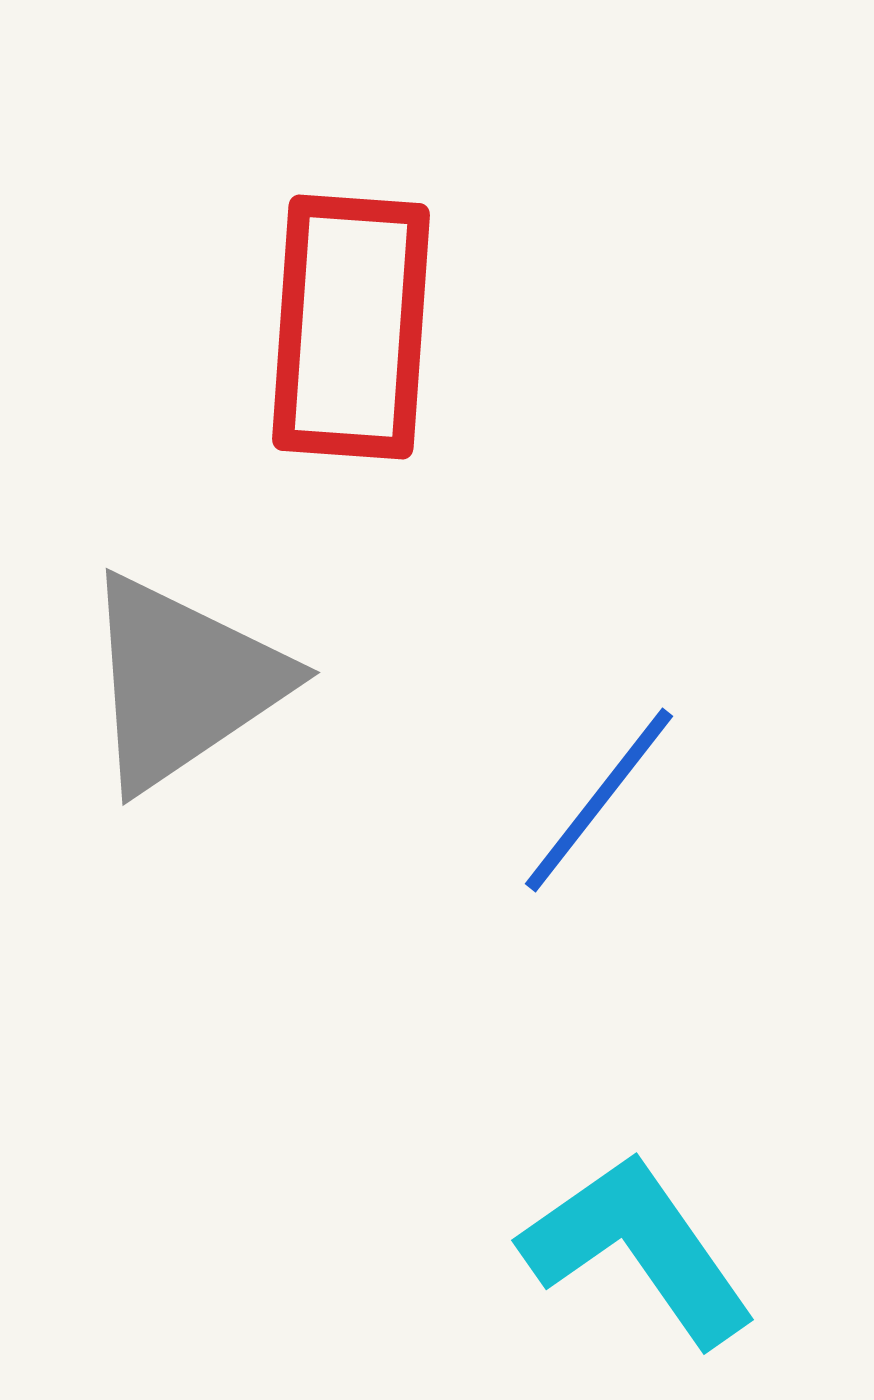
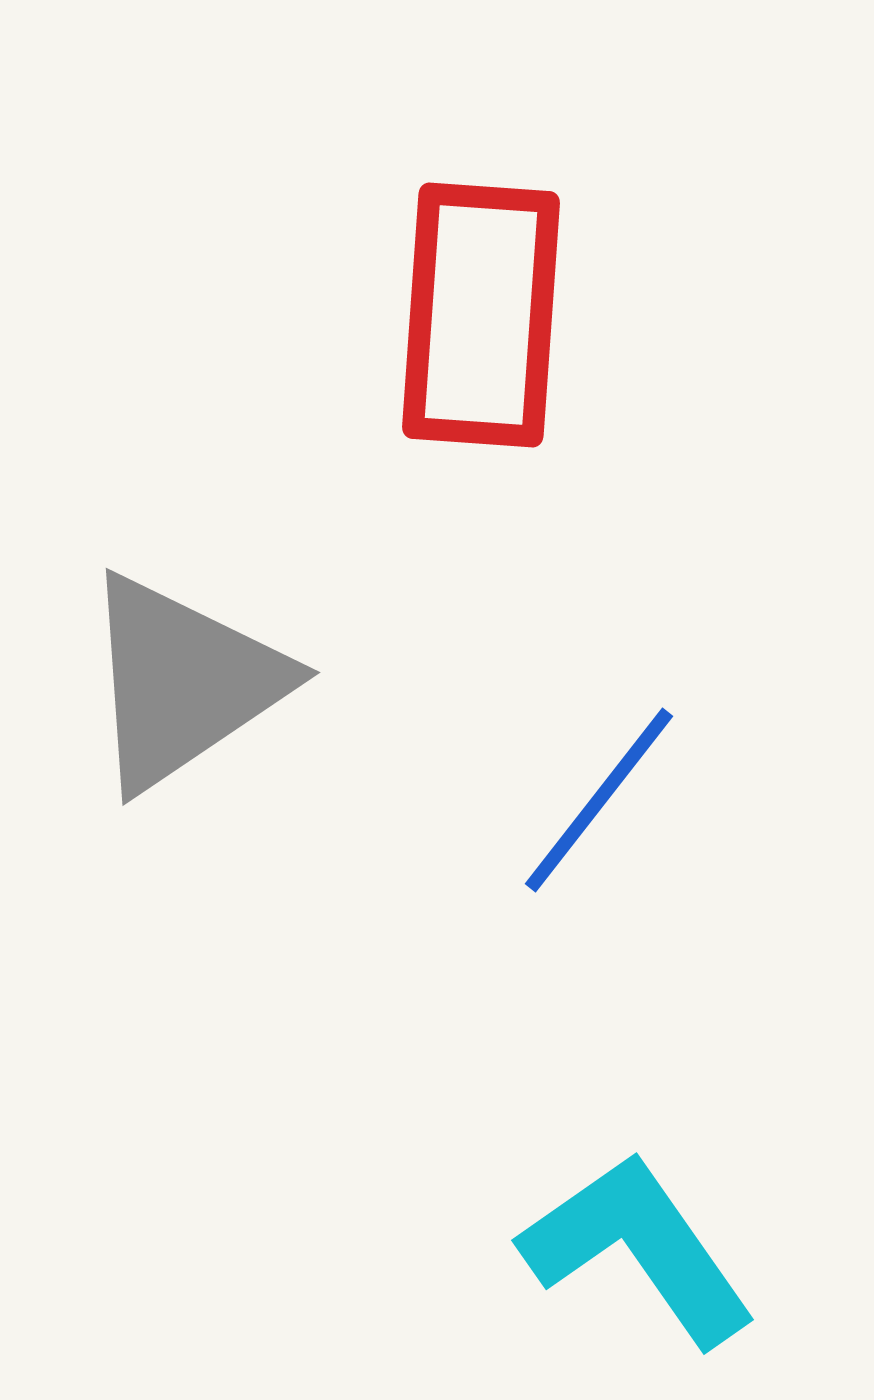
red rectangle: moved 130 px right, 12 px up
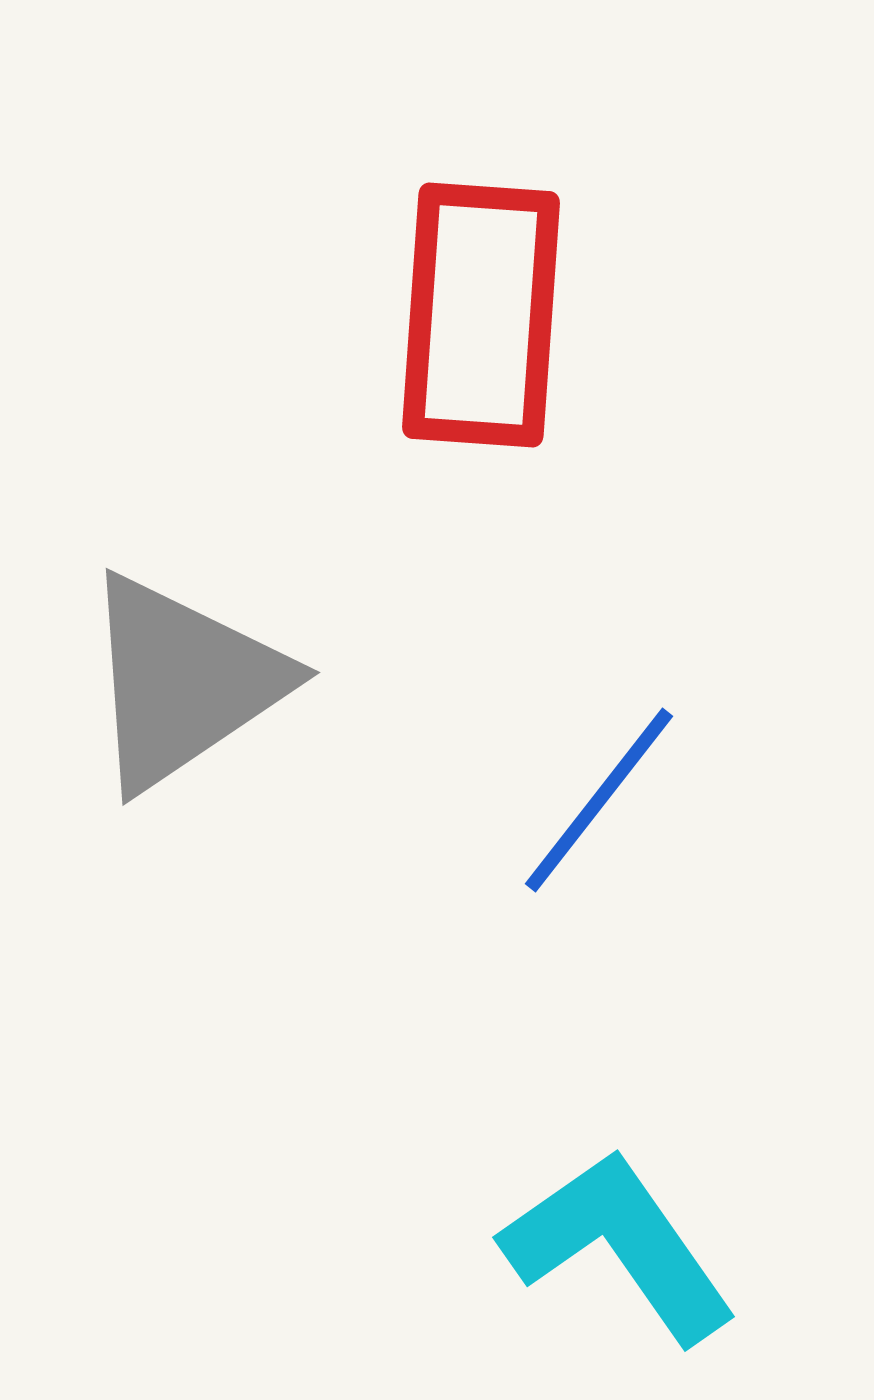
cyan L-shape: moved 19 px left, 3 px up
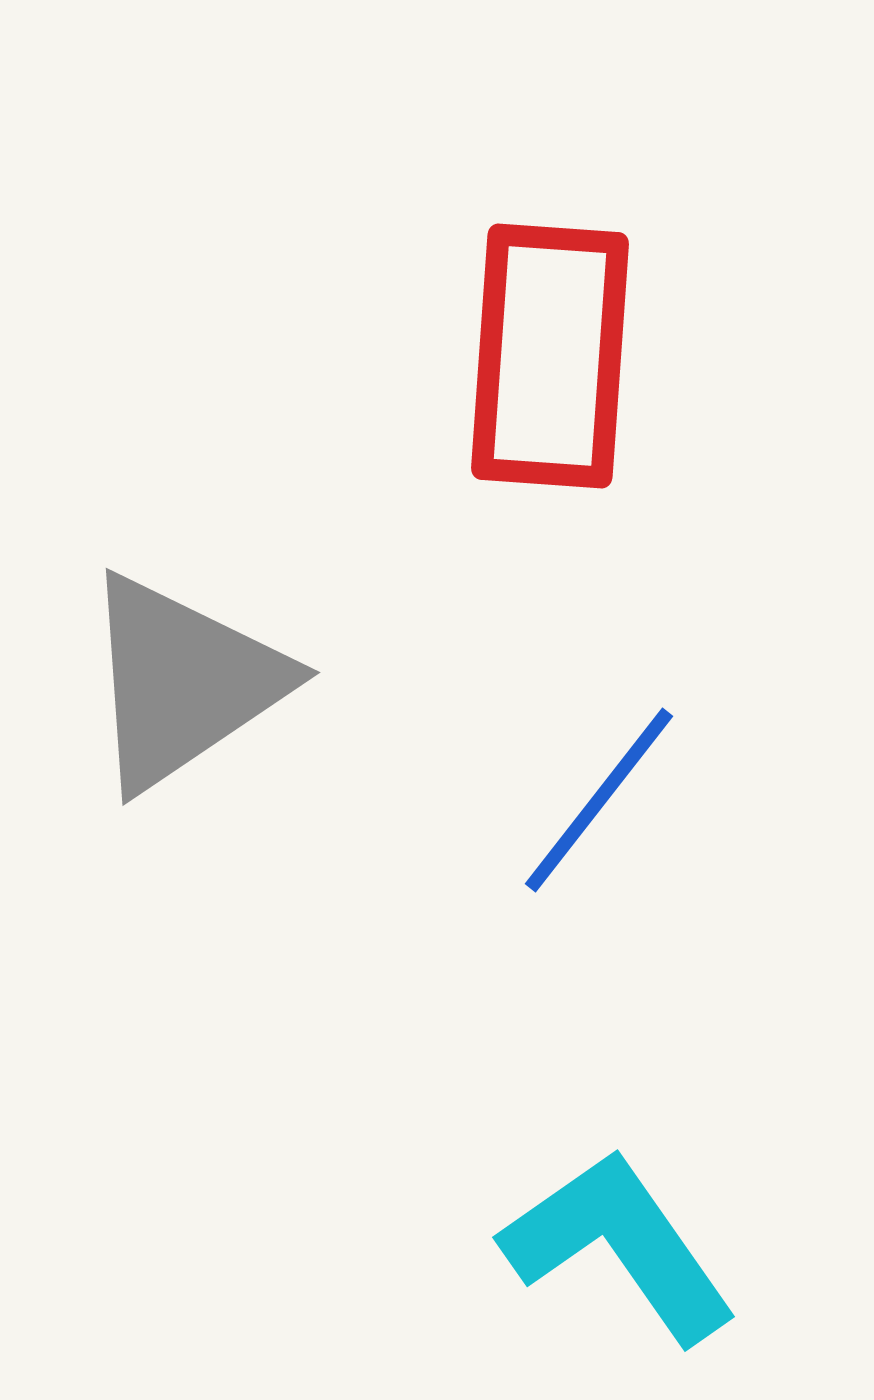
red rectangle: moved 69 px right, 41 px down
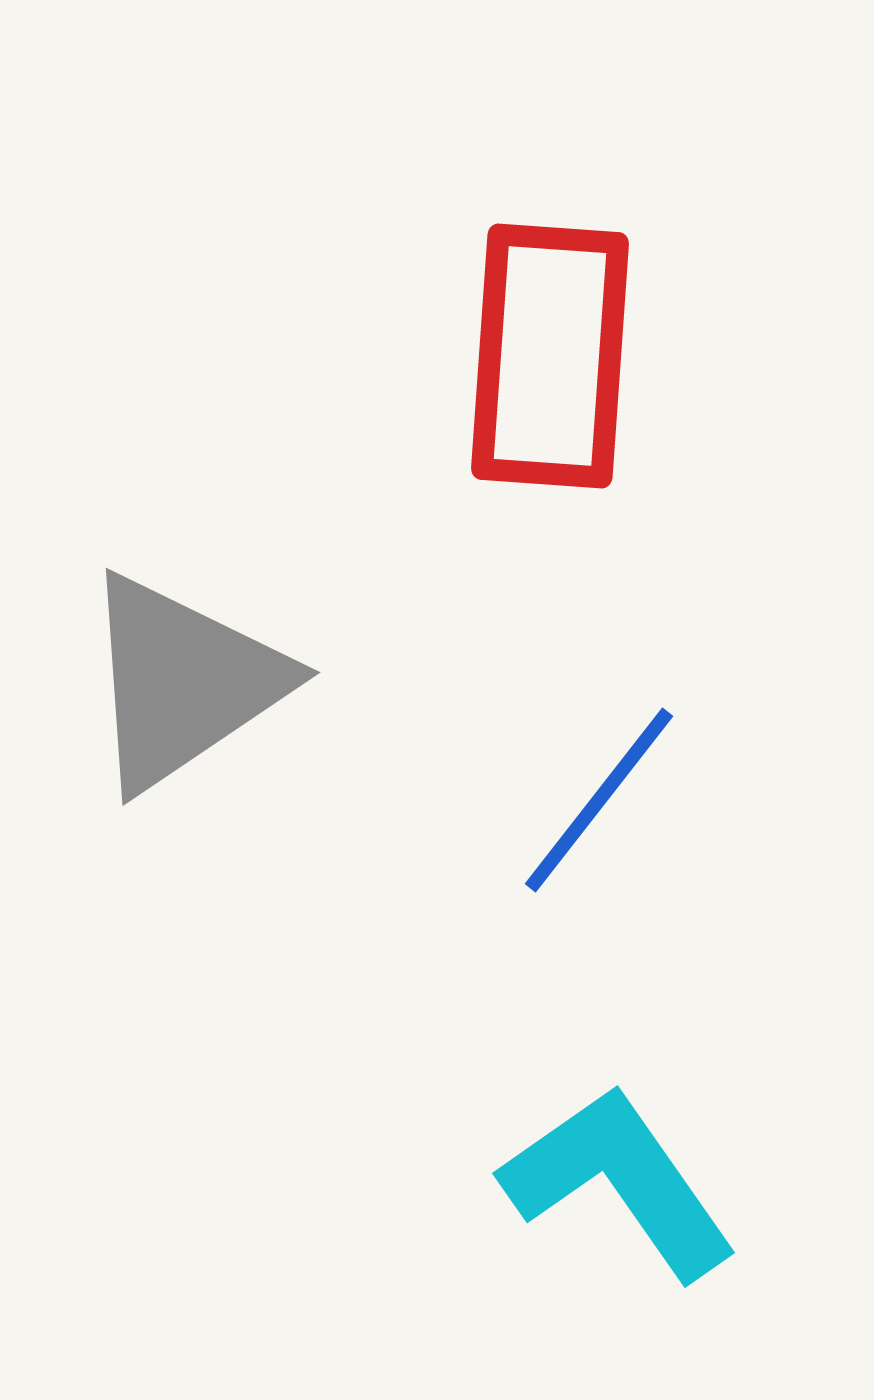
cyan L-shape: moved 64 px up
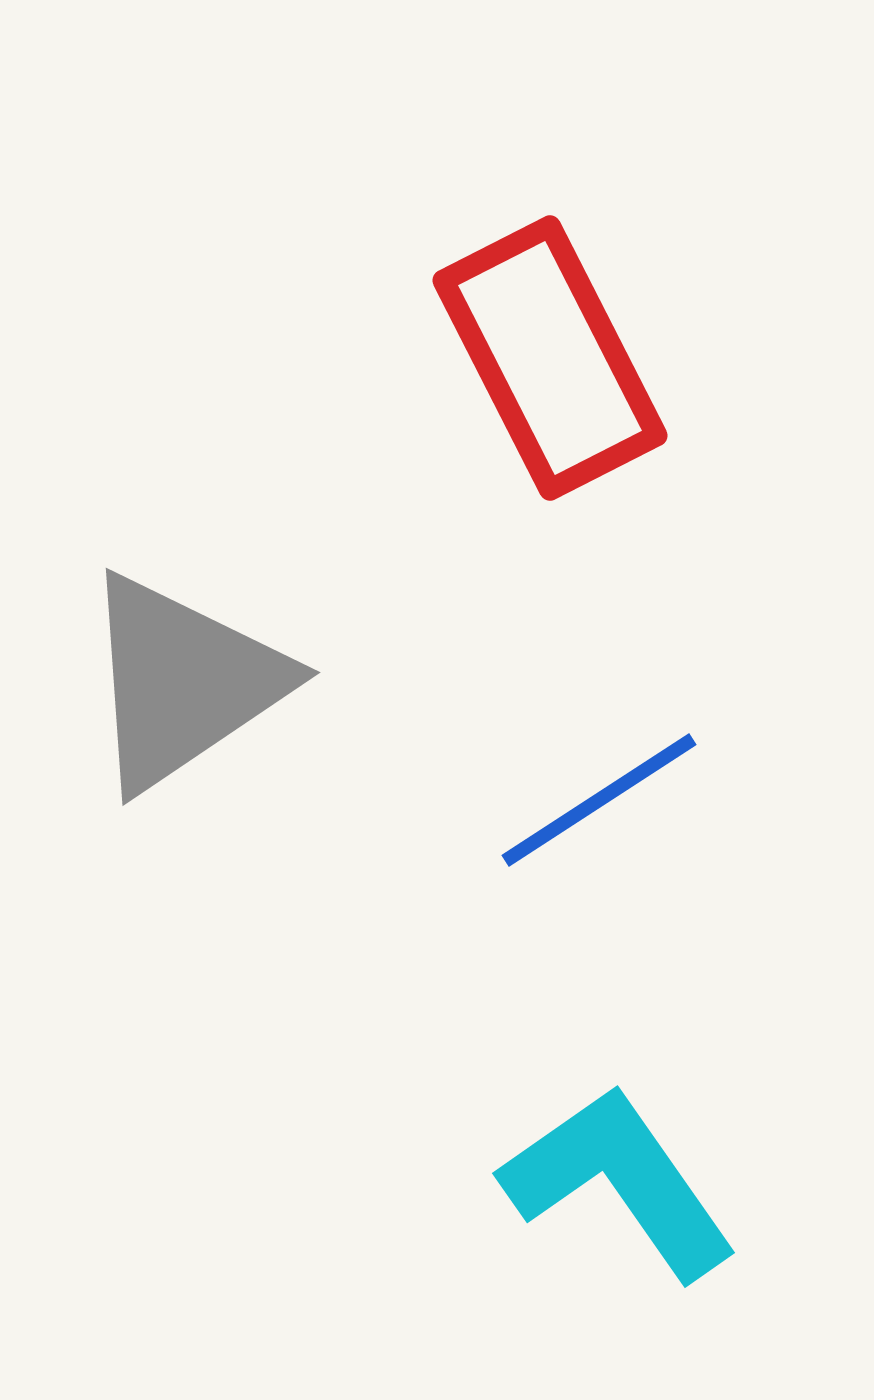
red rectangle: moved 2 px down; rotated 31 degrees counterclockwise
blue line: rotated 19 degrees clockwise
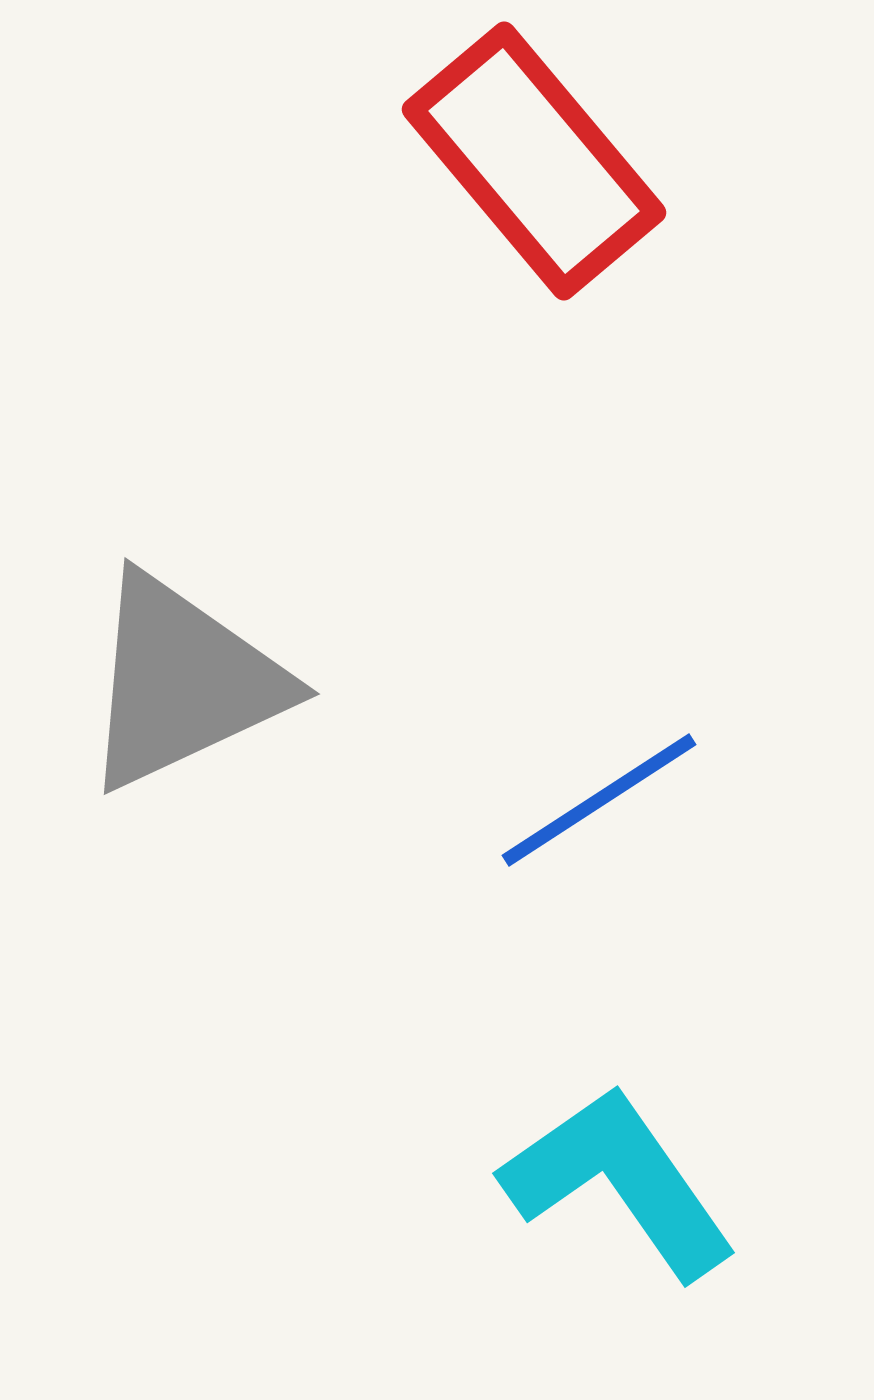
red rectangle: moved 16 px left, 197 px up; rotated 13 degrees counterclockwise
gray triangle: rotated 9 degrees clockwise
